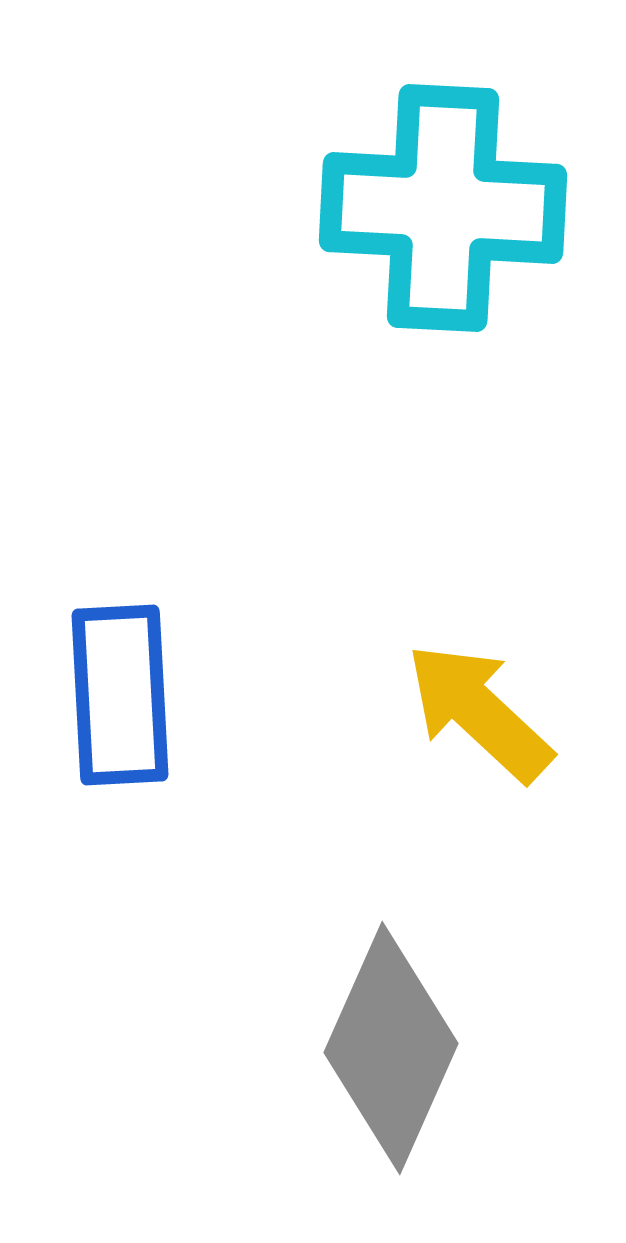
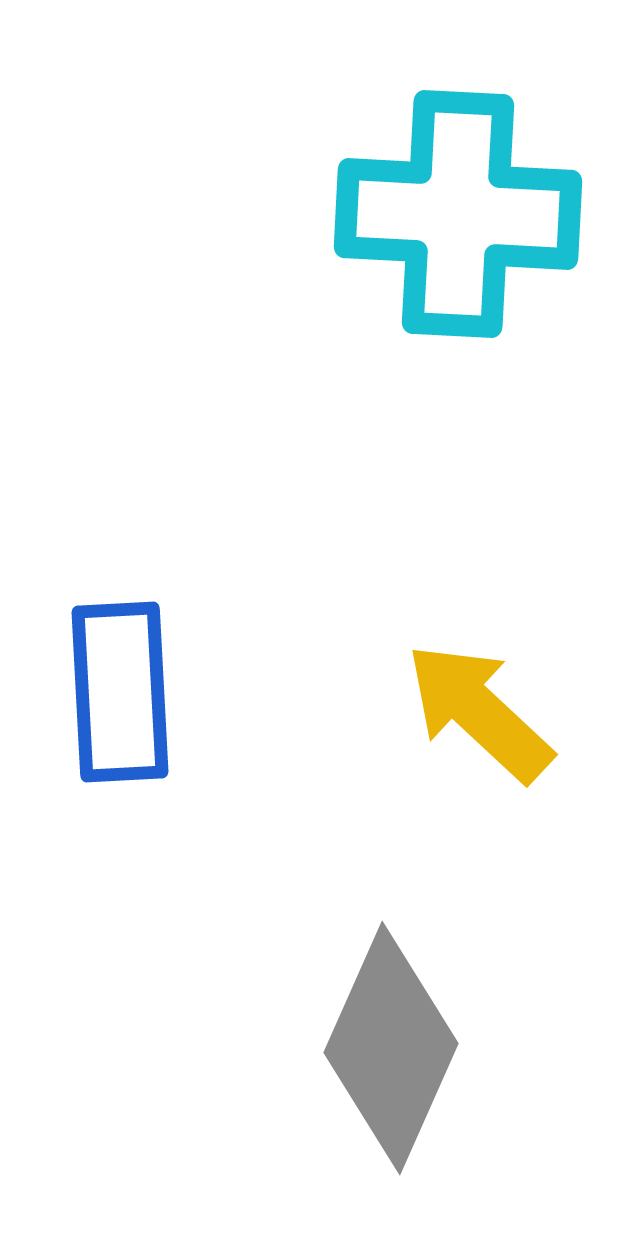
cyan cross: moved 15 px right, 6 px down
blue rectangle: moved 3 px up
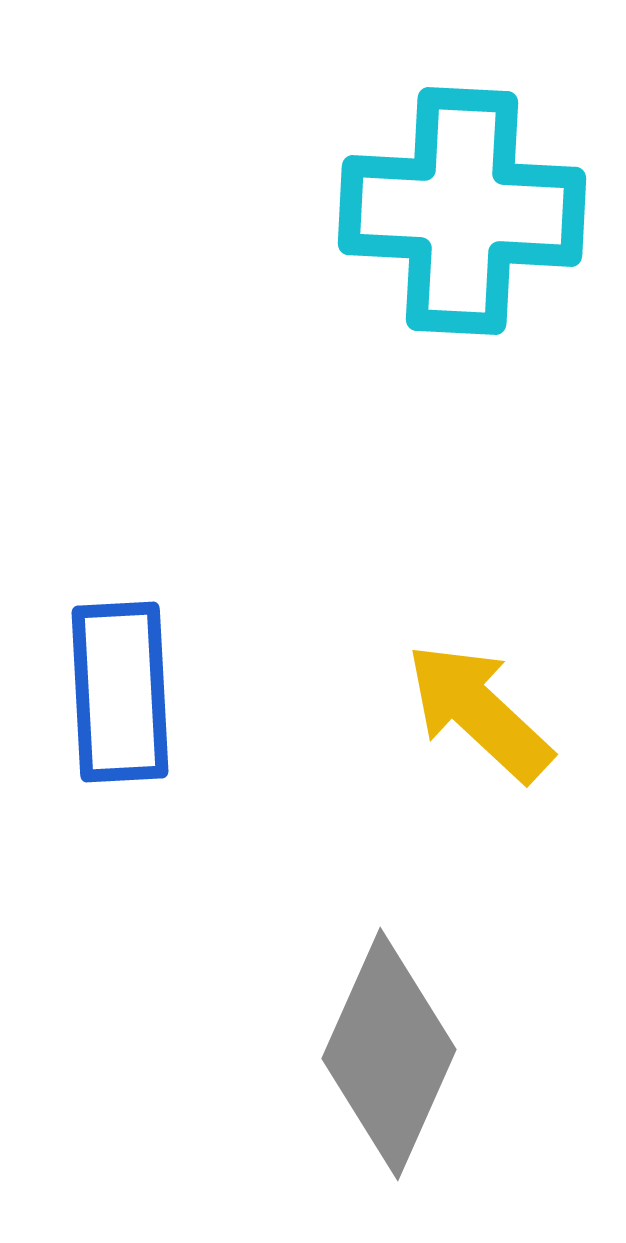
cyan cross: moved 4 px right, 3 px up
gray diamond: moved 2 px left, 6 px down
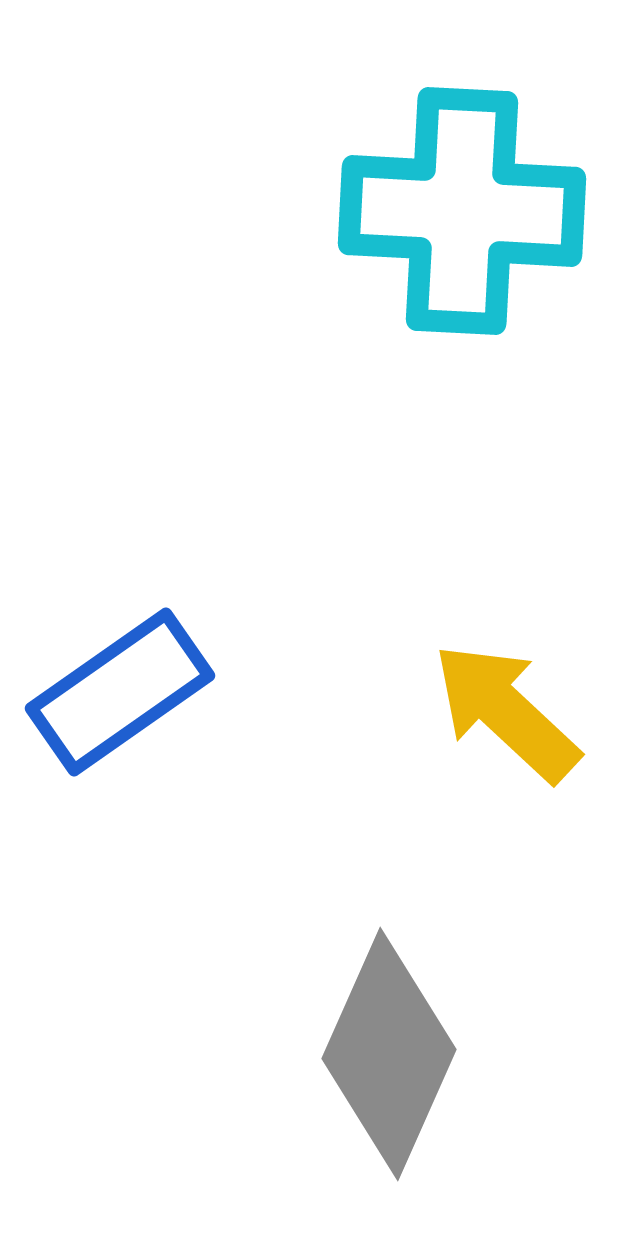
blue rectangle: rotated 58 degrees clockwise
yellow arrow: moved 27 px right
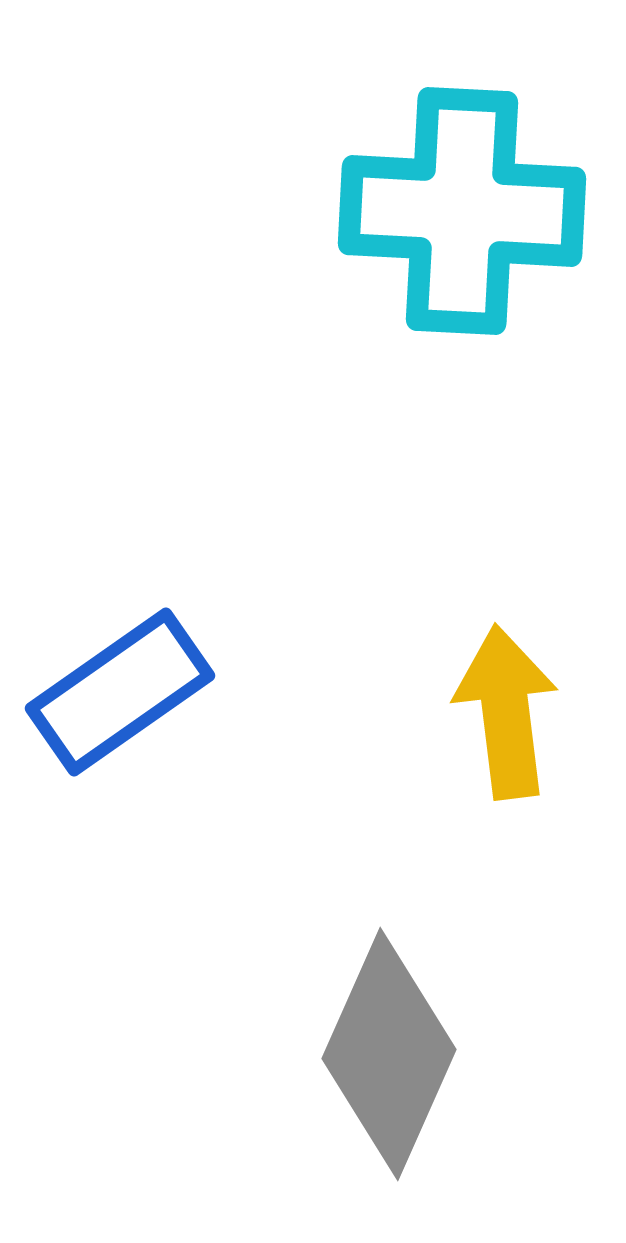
yellow arrow: rotated 40 degrees clockwise
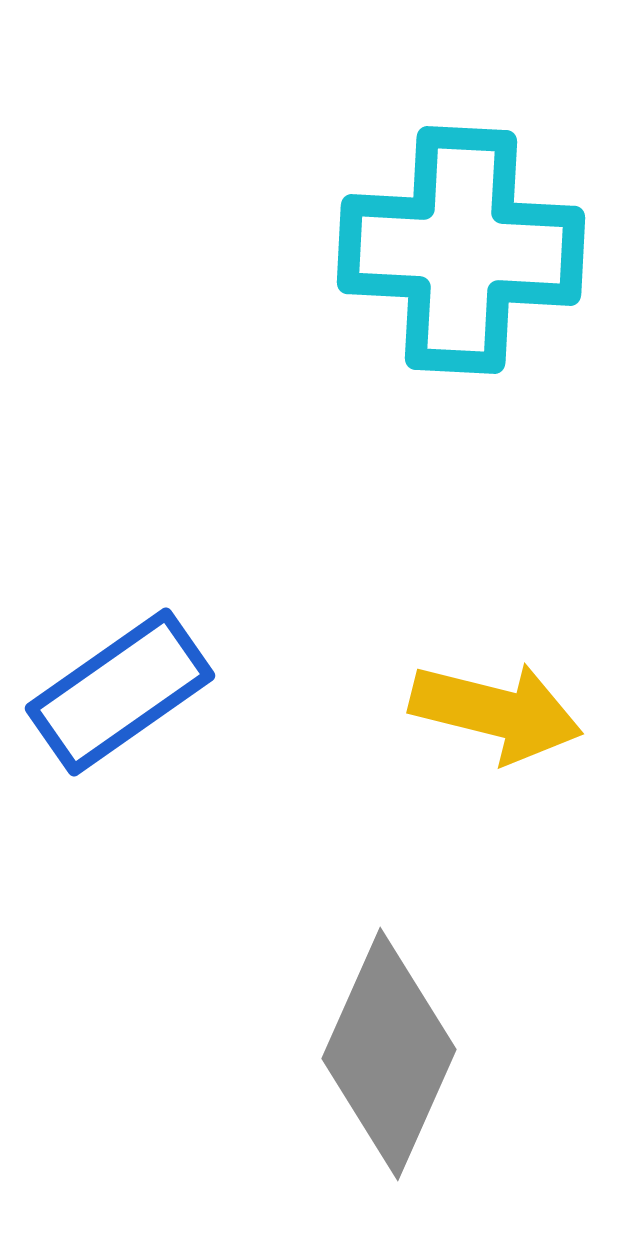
cyan cross: moved 1 px left, 39 px down
yellow arrow: moved 10 px left; rotated 111 degrees clockwise
